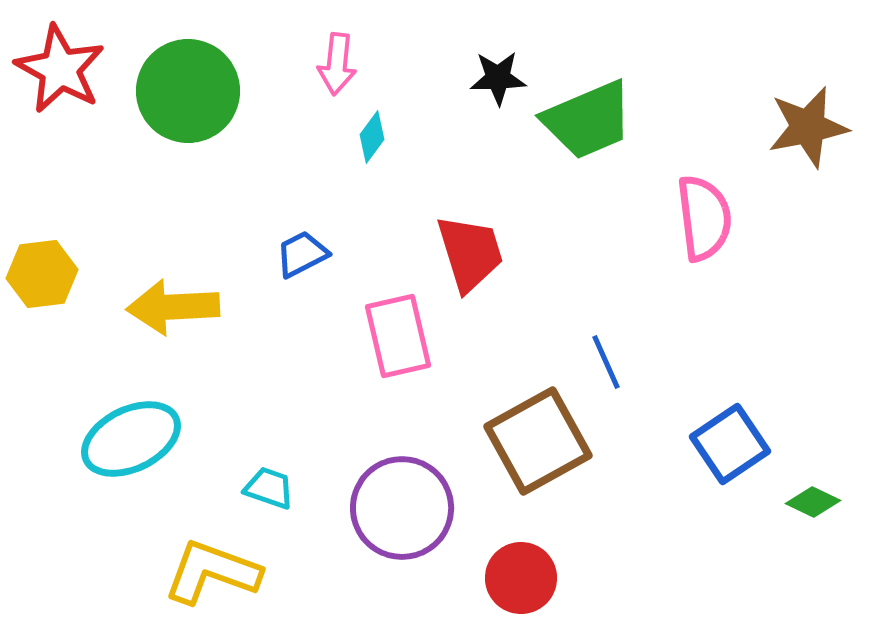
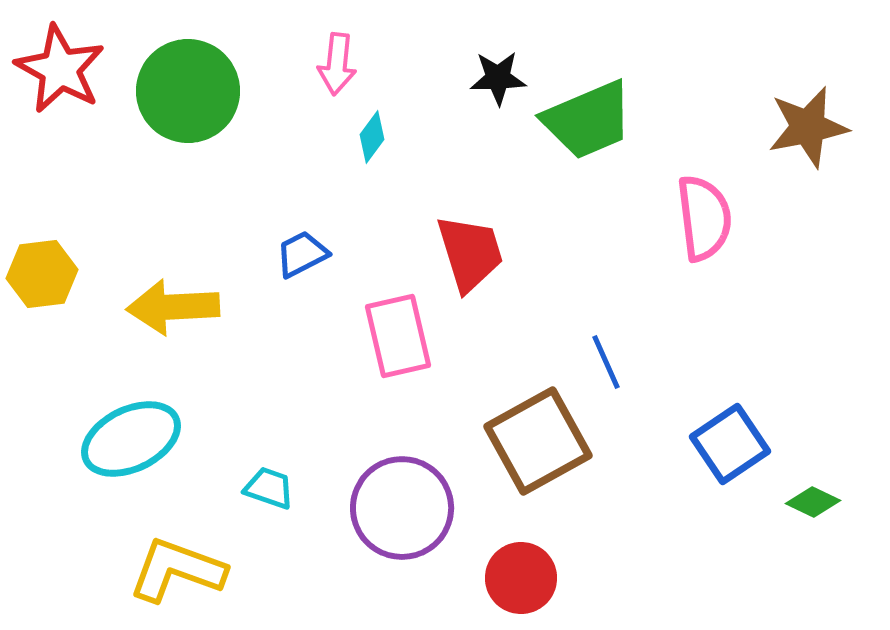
yellow L-shape: moved 35 px left, 2 px up
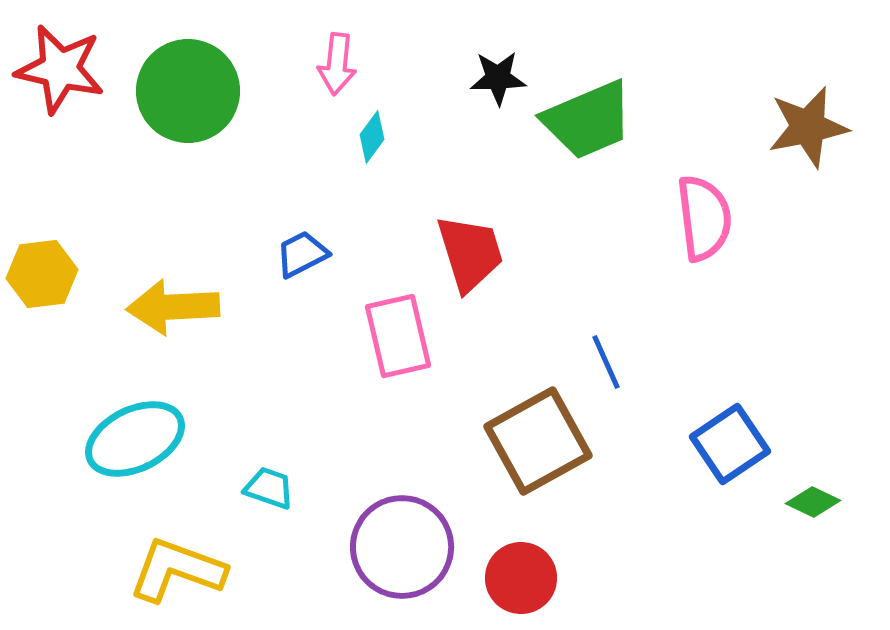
red star: rotated 16 degrees counterclockwise
cyan ellipse: moved 4 px right
purple circle: moved 39 px down
